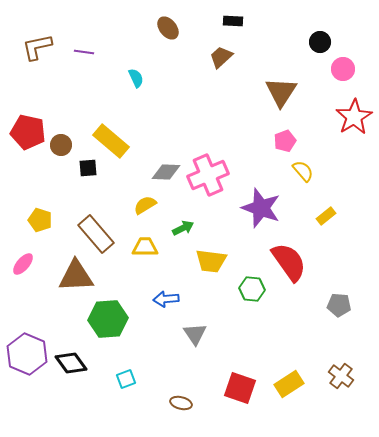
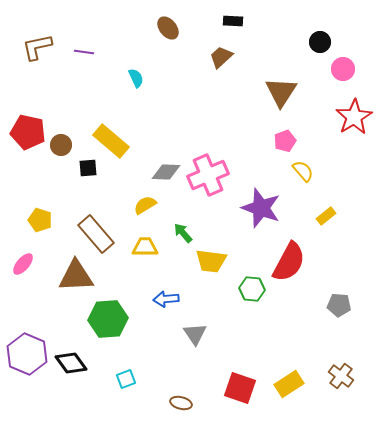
green arrow at (183, 228): moved 5 px down; rotated 105 degrees counterclockwise
red semicircle at (289, 262): rotated 63 degrees clockwise
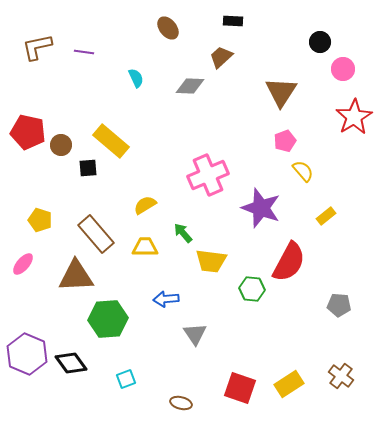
gray diamond at (166, 172): moved 24 px right, 86 px up
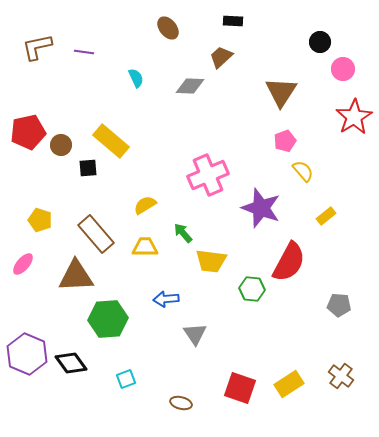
red pentagon at (28, 132): rotated 24 degrees counterclockwise
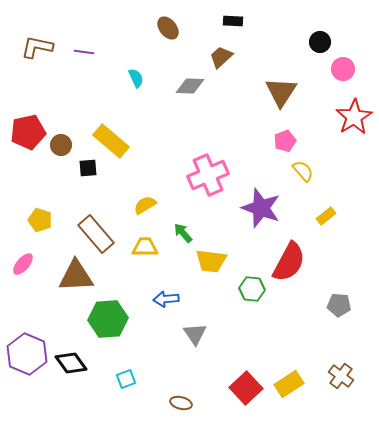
brown L-shape at (37, 47): rotated 24 degrees clockwise
red square at (240, 388): moved 6 px right; rotated 28 degrees clockwise
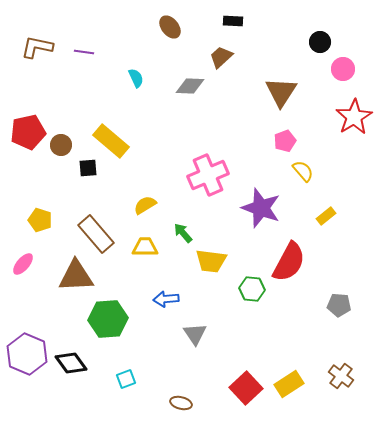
brown ellipse at (168, 28): moved 2 px right, 1 px up
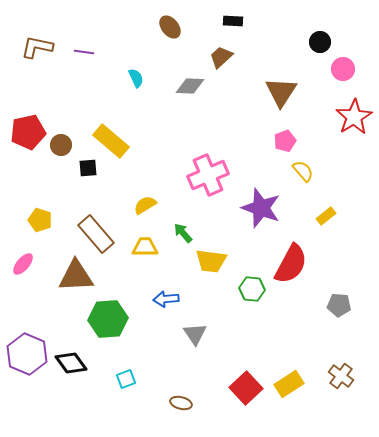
red semicircle at (289, 262): moved 2 px right, 2 px down
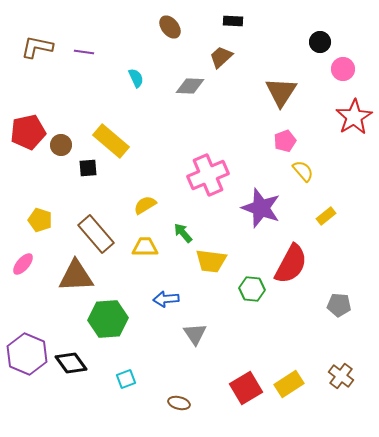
red square at (246, 388): rotated 12 degrees clockwise
brown ellipse at (181, 403): moved 2 px left
